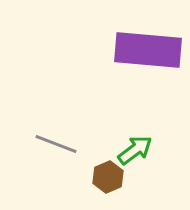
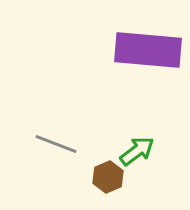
green arrow: moved 2 px right, 1 px down
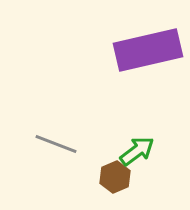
purple rectangle: rotated 18 degrees counterclockwise
brown hexagon: moved 7 px right
